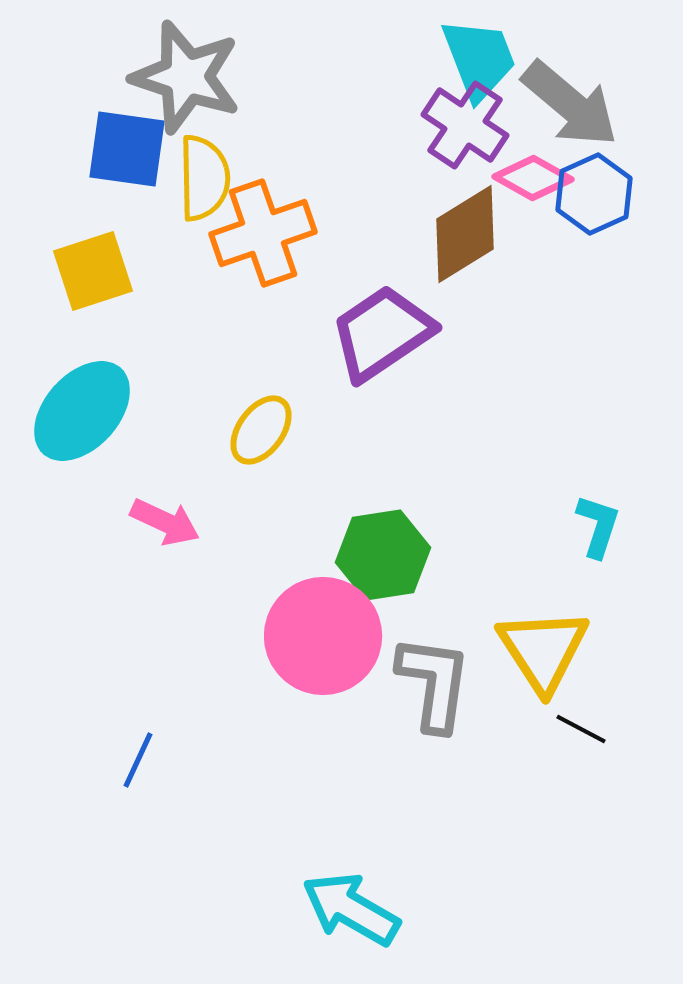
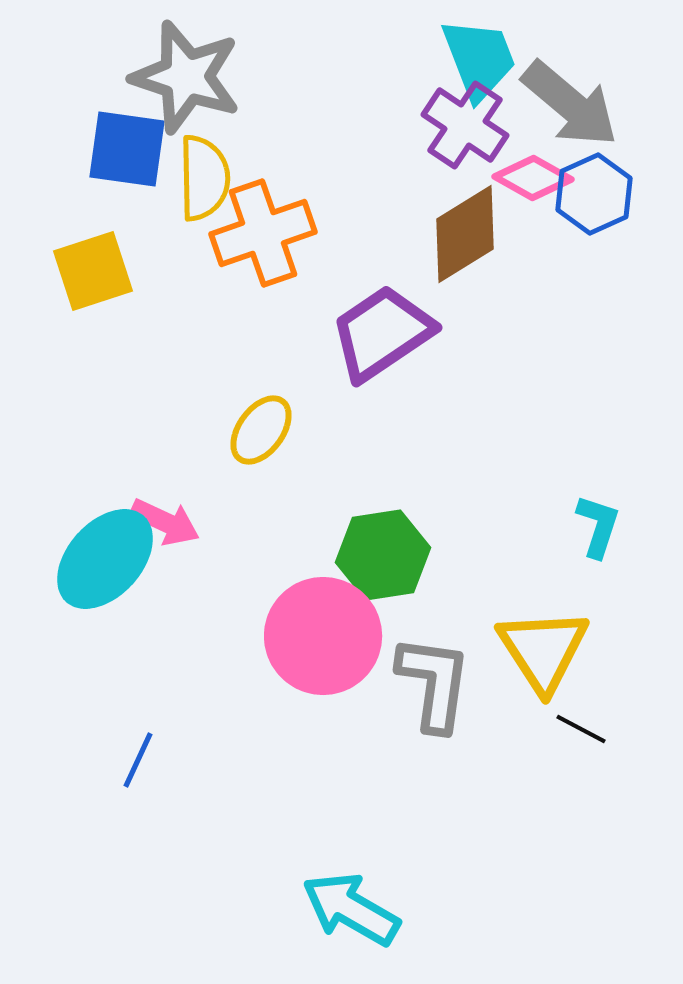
cyan ellipse: moved 23 px right, 148 px down
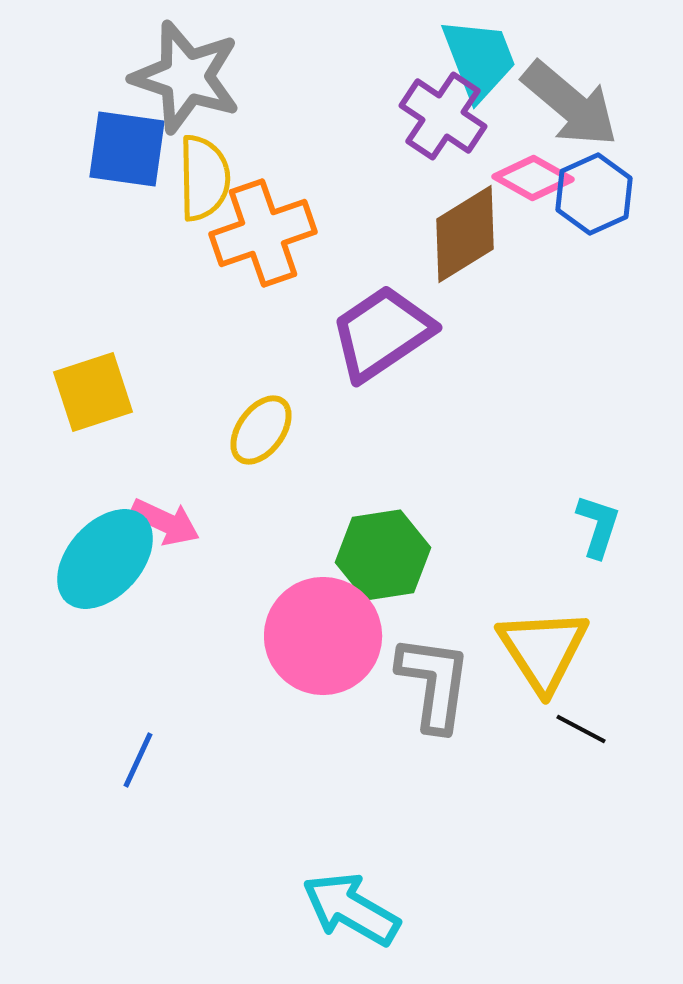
purple cross: moved 22 px left, 9 px up
yellow square: moved 121 px down
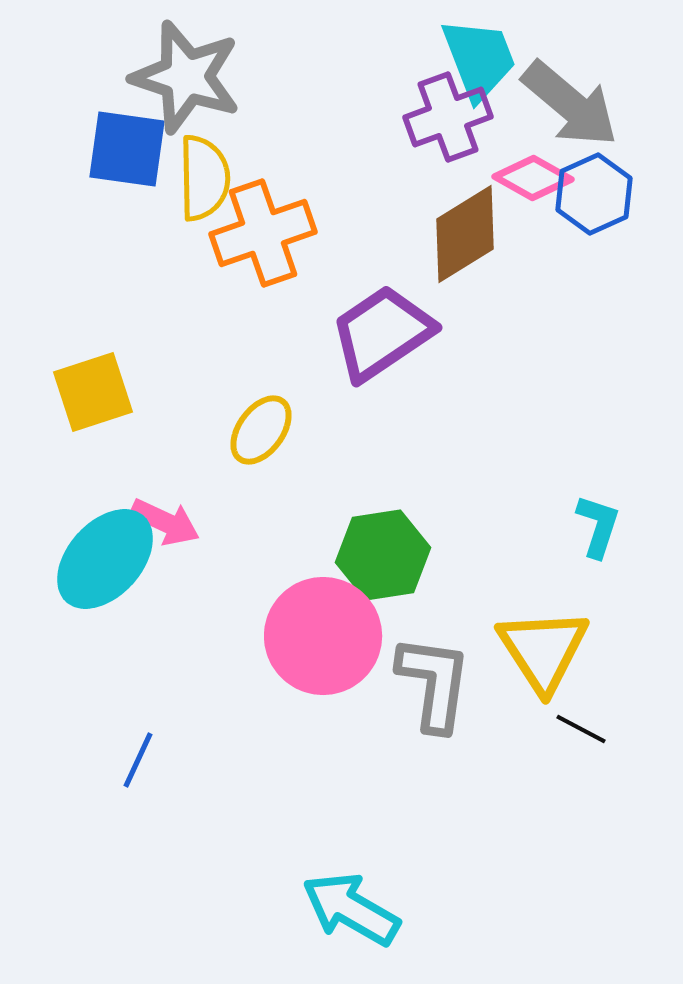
purple cross: moved 5 px right, 1 px down; rotated 36 degrees clockwise
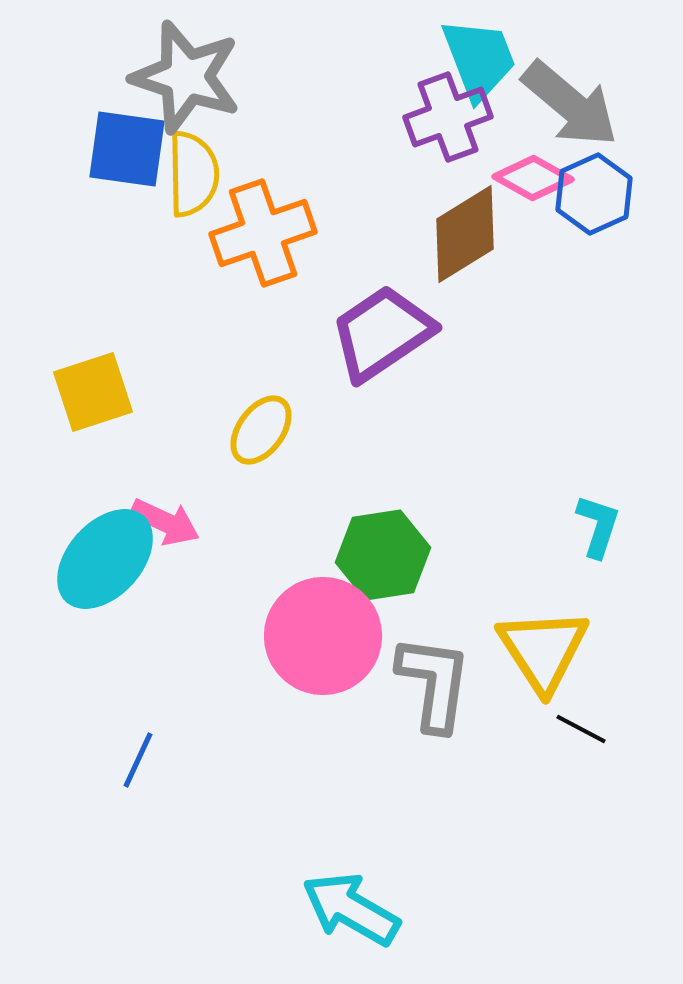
yellow semicircle: moved 11 px left, 4 px up
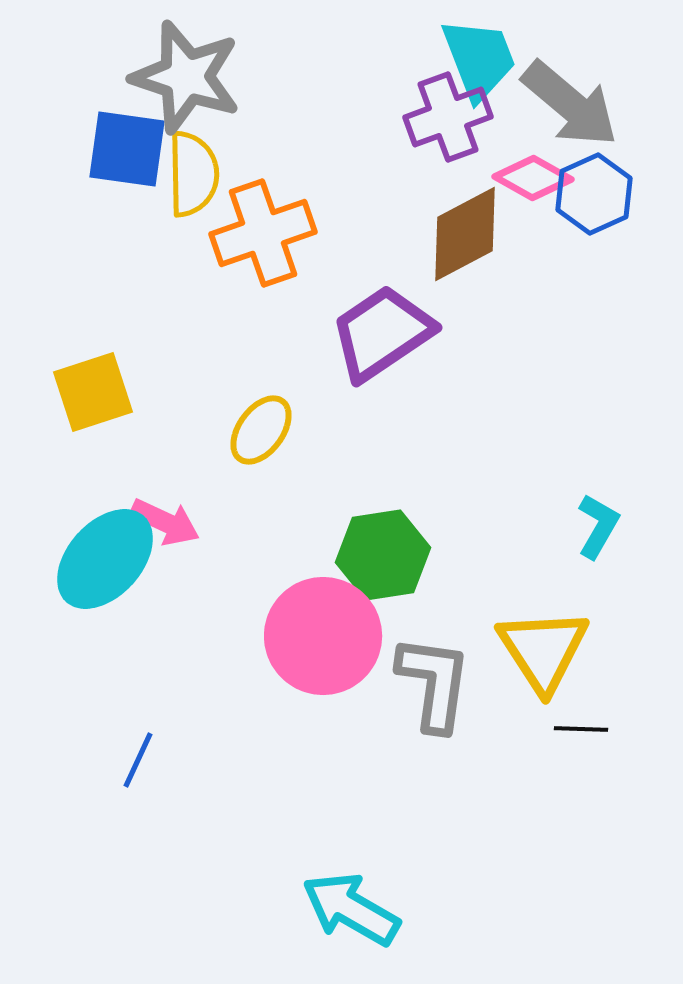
brown diamond: rotated 4 degrees clockwise
cyan L-shape: rotated 12 degrees clockwise
black line: rotated 26 degrees counterclockwise
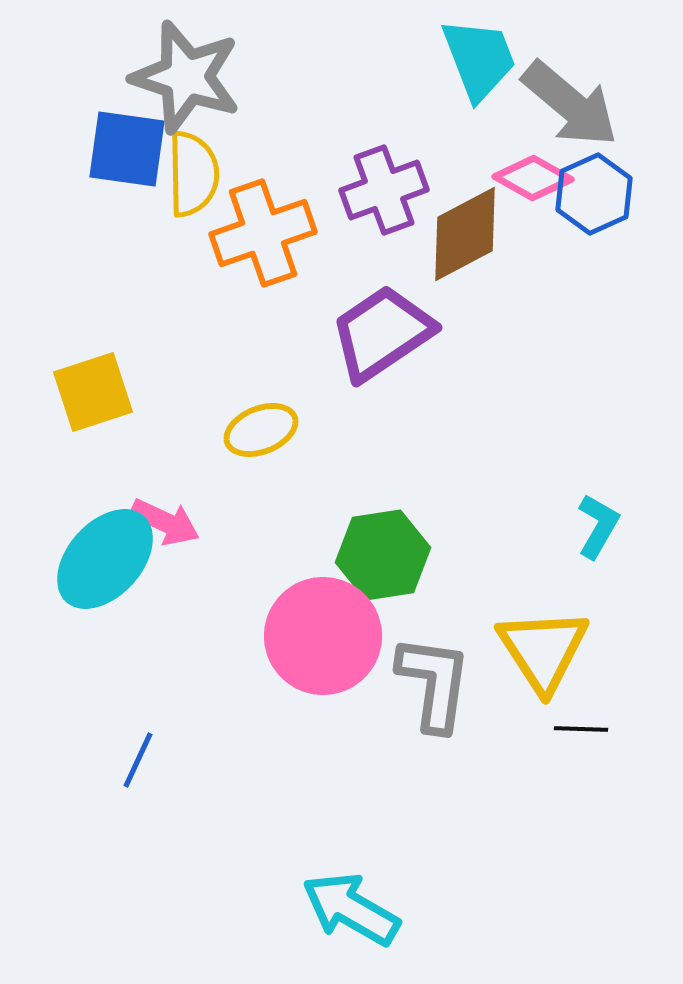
purple cross: moved 64 px left, 73 px down
yellow ellipse: rotated 32 degrees clockwise
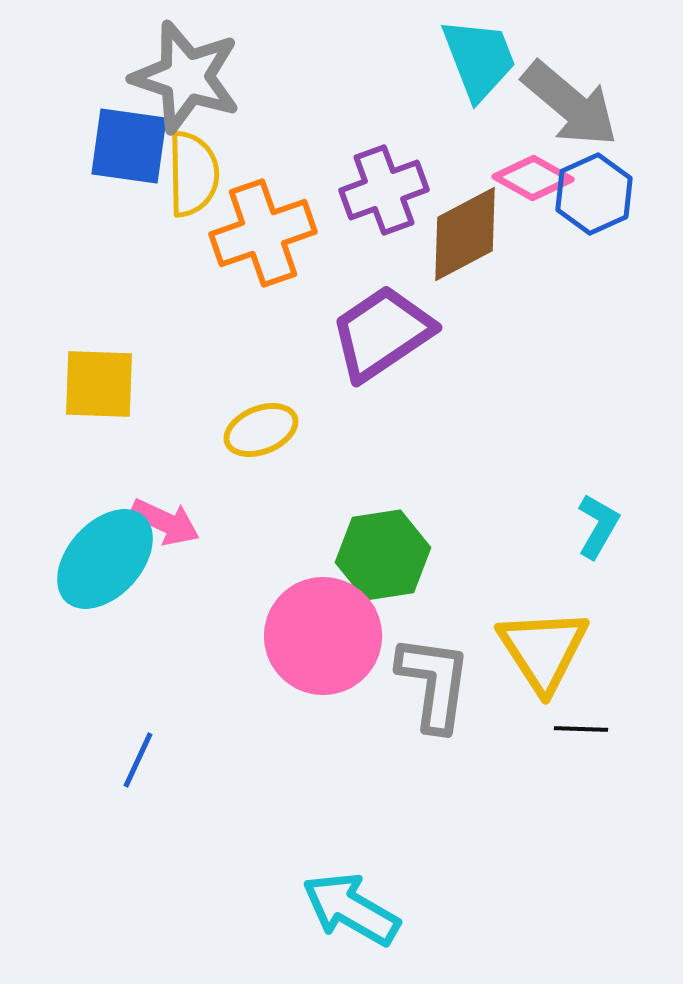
blue square: moved 2 px right, 3 px up
yellow square: moved 6 px right, 8 px up; rotated 20 degrees clockwise
